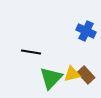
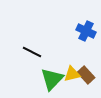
black line: moved 1 px right; rotated 18 degrees clockwise
green triangle: moved 1 px right, 1 px down
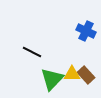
yellow triangle: rotated 12 degrees clockwise
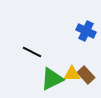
green triangle: rotated 20 degrees clockwise
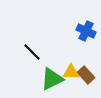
black line: rotated 18 degrees clockwise
yellow triangle: moved 1 px left, 2 px up
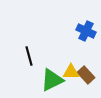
black line: moved 3 px left, 4 px down; rotated 30 degrees clockwise
green triangle: moved 1 px down
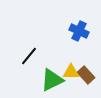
blue cross: moved 7 px left
black line: rotated 54 degrees clockwise
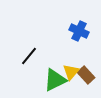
yellow triangle: rotated 48 degrees counterclockwise
green triangle: moved 3 px right
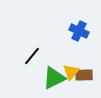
black line: moved 3 px right
brown rectangle: moved 2 px left; rotated 48 degrees counterclockwise
green triangle: moved 1 px left, 2 px up
